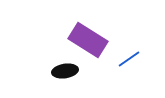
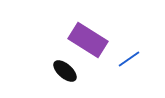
black ellipse: rotated 50 degrees clockwise
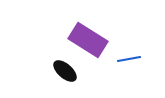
blue line: rotated 25 degrees clockwise
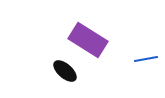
blue line: moved 17 px right
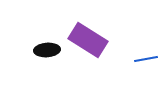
black ellipse: moved 18 px left, 21 px up; rotated 45 degrees counterclockwise
